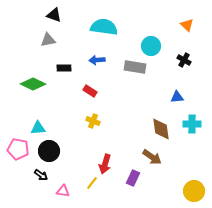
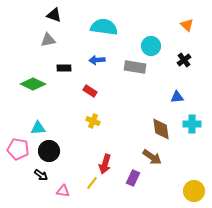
black cross: rotated 24 degrees clockwise
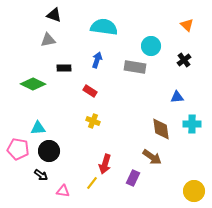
blue arrow: rotated 112 degrees clockwise
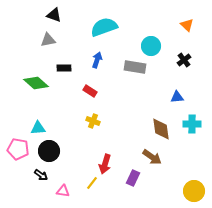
cyan semicircle: rotated 28 degrees counterclockwise
green diamond: moved 3 px right, 1 px up; rotated 15 degrees clockwise
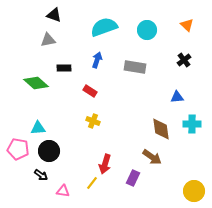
cyan circle: moved 4 px left, 16 px up
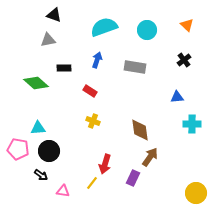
brown diamond: moved 21 px left, 1 px down
brown arrow: moved 2 px left; rotated 90 degrees counterclockwise
yellow circle: moved 2 px right, 2 px down
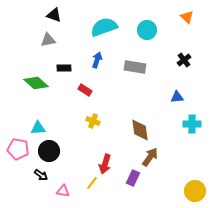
orange triangle: moved 8 px up
red rectangle: moved 5 px left, 1 px up
yellow circle: moved 1 px left, 2 px up
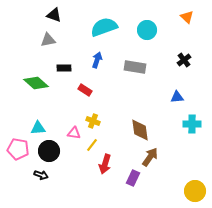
black arrow: rotated 16 degrees counterclockwise
yellow line: moved 38 px up
pink triangle: moved 11 px right, 58 px up
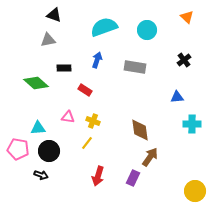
pink triangle: moved 6 px left, 16 px up
yellow line: moved 5 px left, 2 px up
red arrow: moved 7 px left, 12 px down
